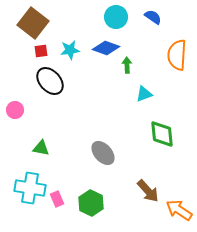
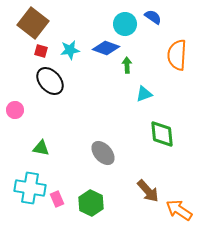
cyan circle: moved 9 px right, 7 px down
red square: rotated 24 degrees clockwise
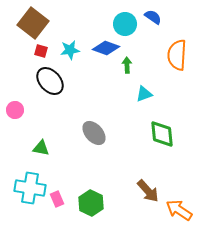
gray ellipse: moved 9 px left, 20 px up
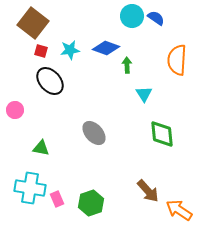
blue semicircle: moved 3 px right, 1 px down
cyan circle: moved 7 px right, 8 px up
orange semicircle: moved 5 px down
cyan triangle: rotated 42 degrees counterclockwise
green hexagon: rotated 15 degrees clockwise
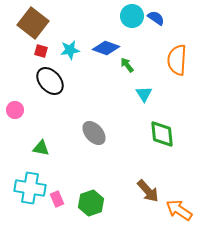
green arrow: rotated 35 degrees counterclockwise
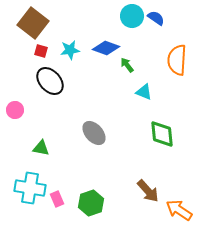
cyan triangle: moved 2 px up; rotated 36 degrees counterclockwise
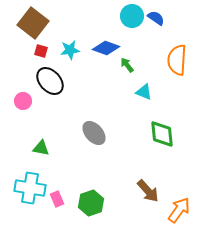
pink circle: moved 8 px right, 9 px up
orange arrow: rotated 92 degrees clockwise
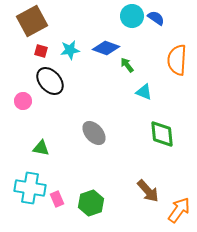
brown square: moved 1 px left, 2 px up; rotated 24 degrees clockwise
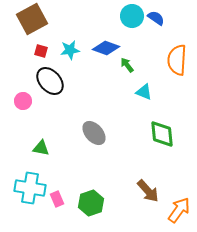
brown square: moved 2 px up
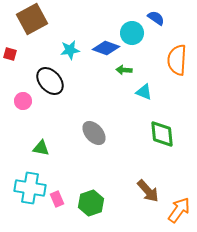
cyan circle: moved 17 px down
red square: moved 31 px left, 3 px down
green arrow: moved 3 px left, 5 px down; rotated 49 degrees counterclockwise
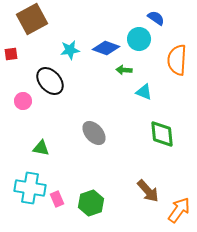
cyan circle: moved 7 px right, 6 px down
red square: moved 1 px right; rotated 24 degrees counterclockwise
